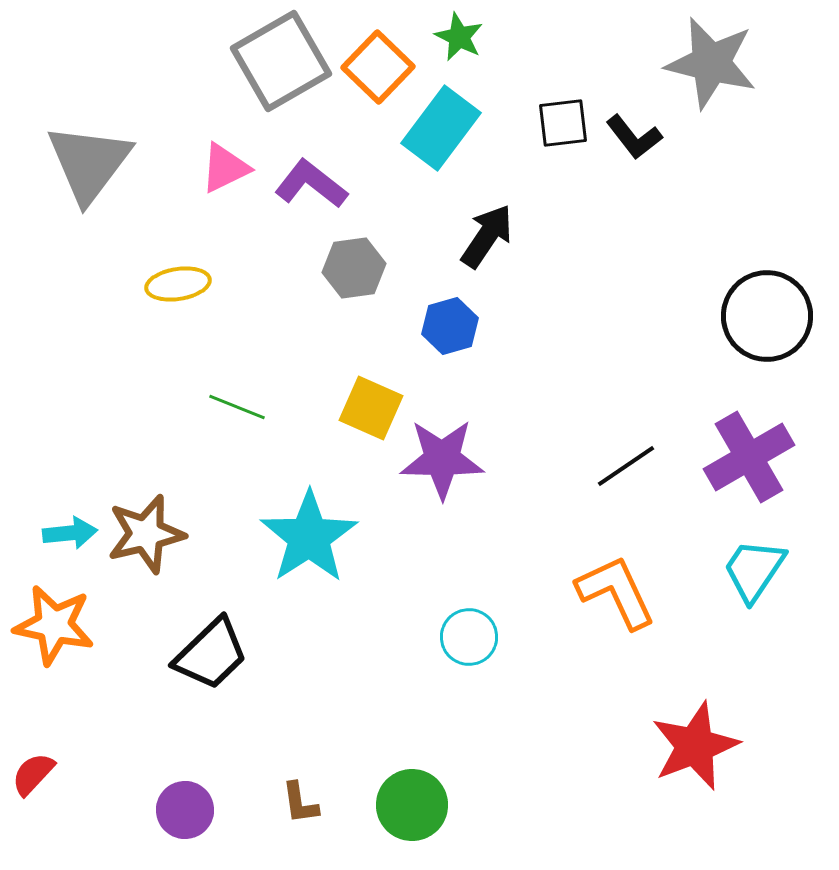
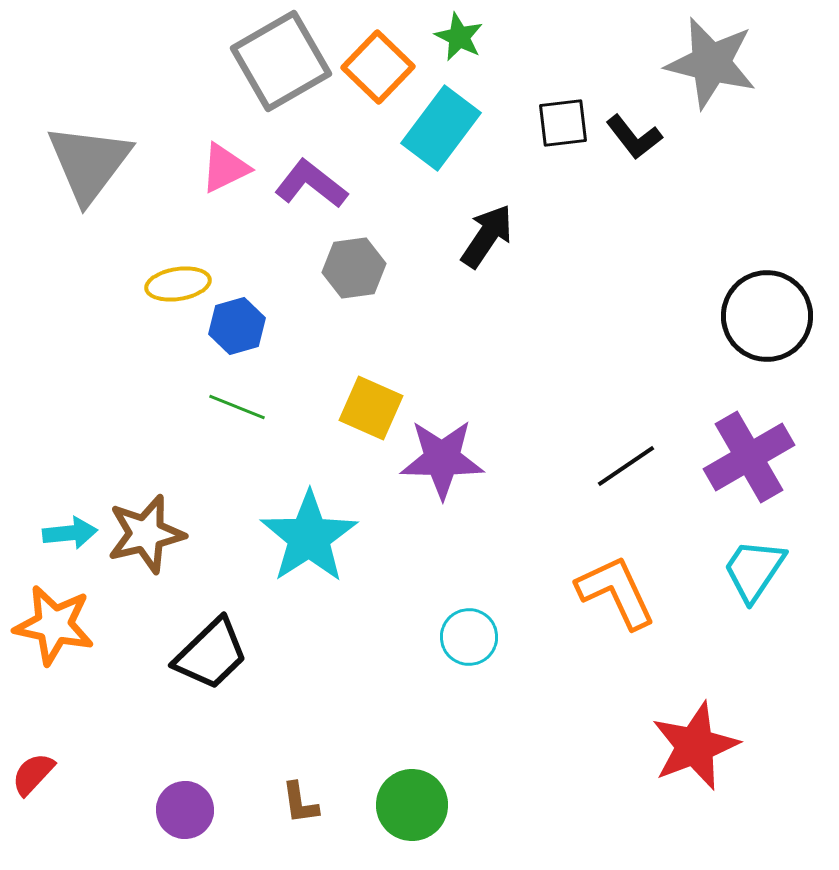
blue hexagon: moved 213 px left
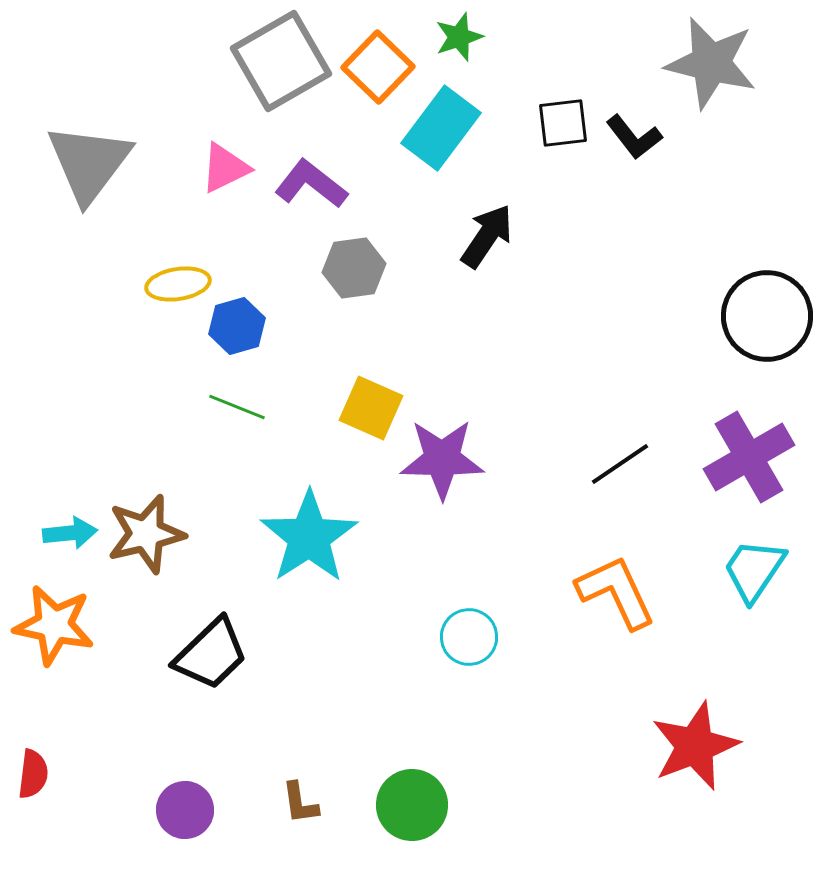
green star: rotated 27 degrees clockwise
black line: moved 6 px left, 2 px up
red semicircle: rotated 144 degrees clockwise
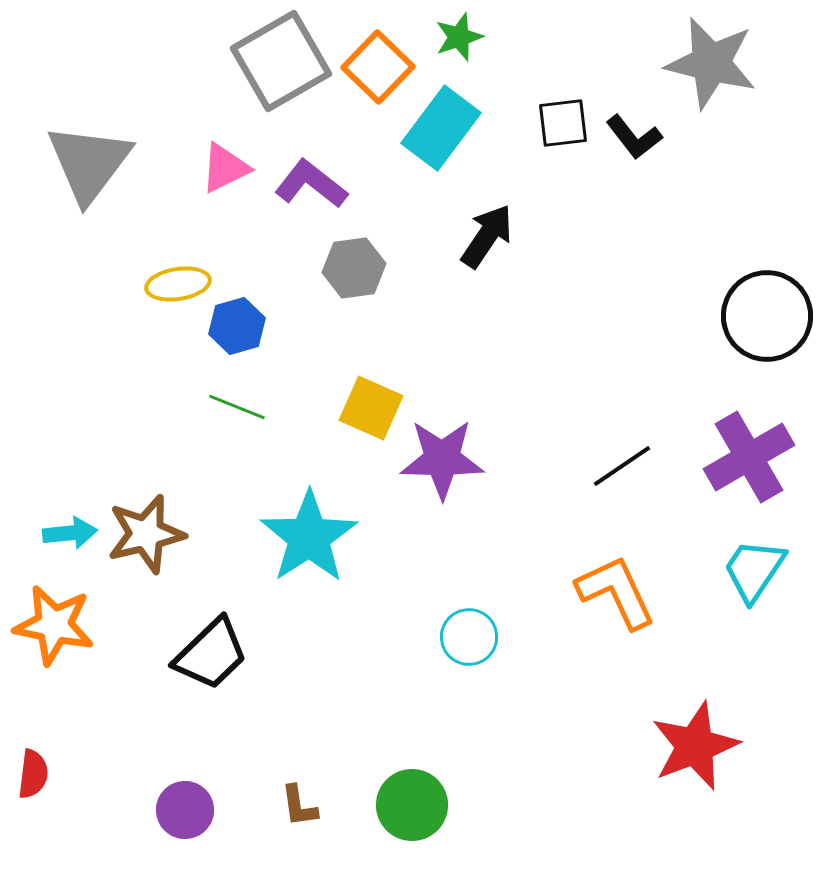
black line: moved 2 px right, 2 px down
brown L-shape: moved 1 px left, 3 px down
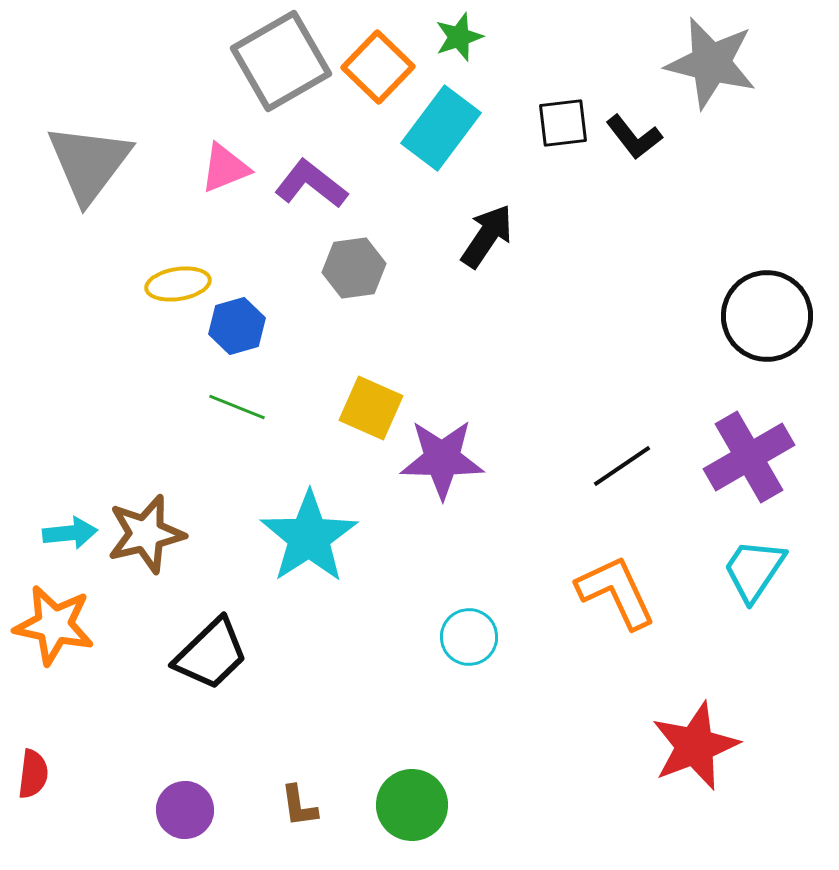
pink triangle: rotated 4 degrees clockwise
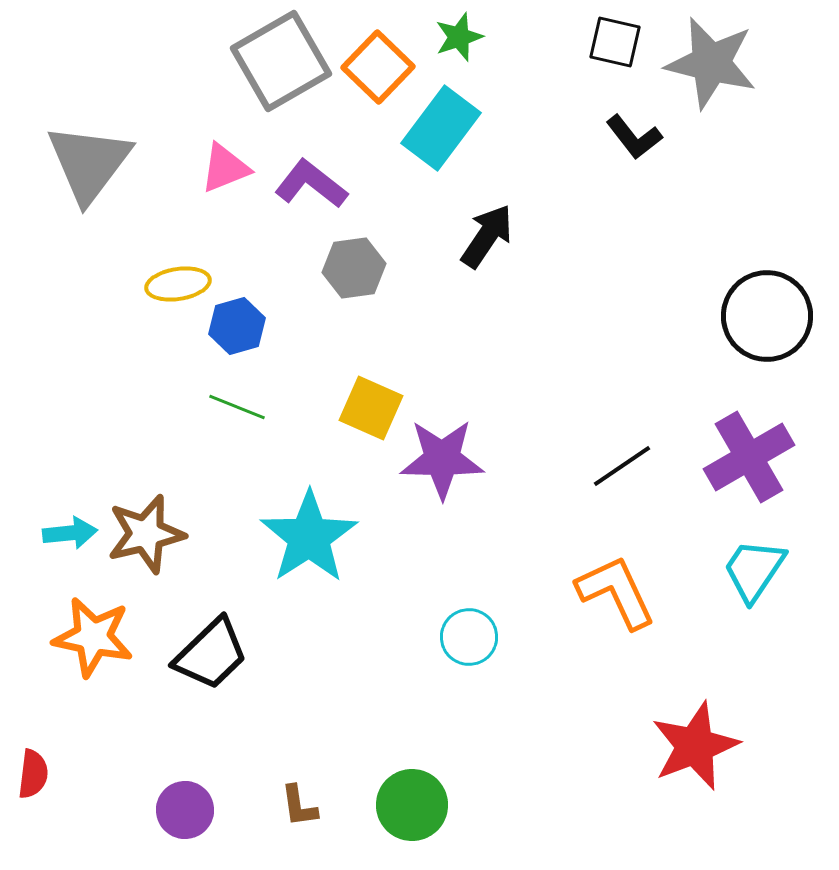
black square: moved 52 px right, 81 px up; rotated 20 degrees clockwise
orange star: moved 39 px right, 12 px down
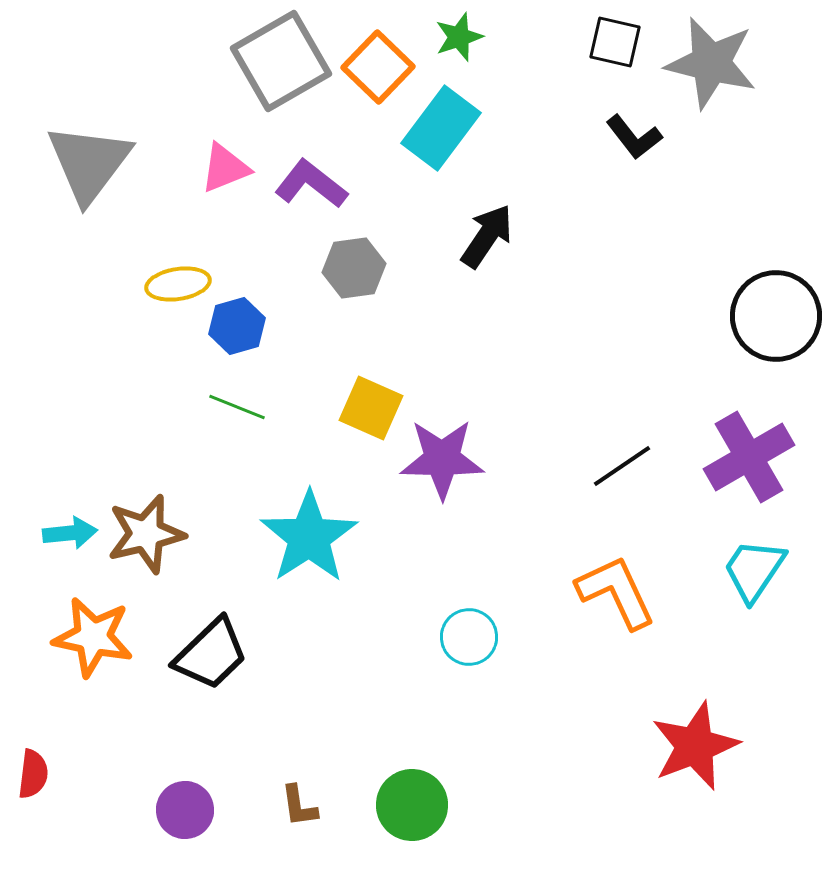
black circle: moved 9 px right
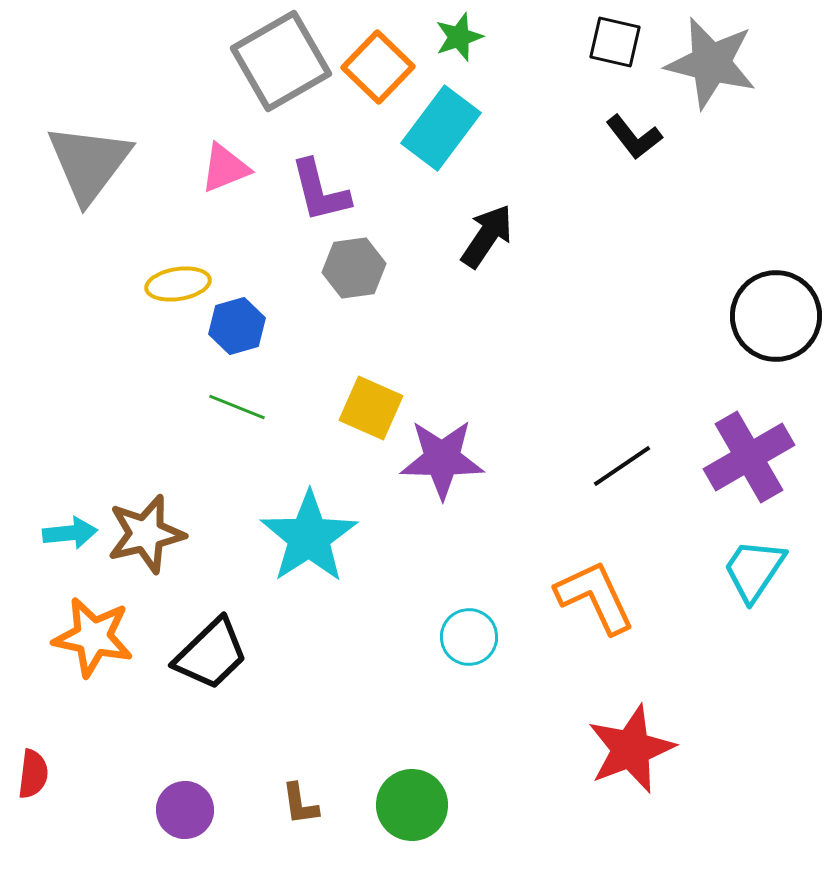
purple L-shape: moved 9 px right, 7 px down; rotated 142 degrees counterclockwise
orange L-shape: moved 21 px left, 5 px down
red star: moved 64 px left, 3 px down
brown L-shape: moved 1 px right, 2 px up
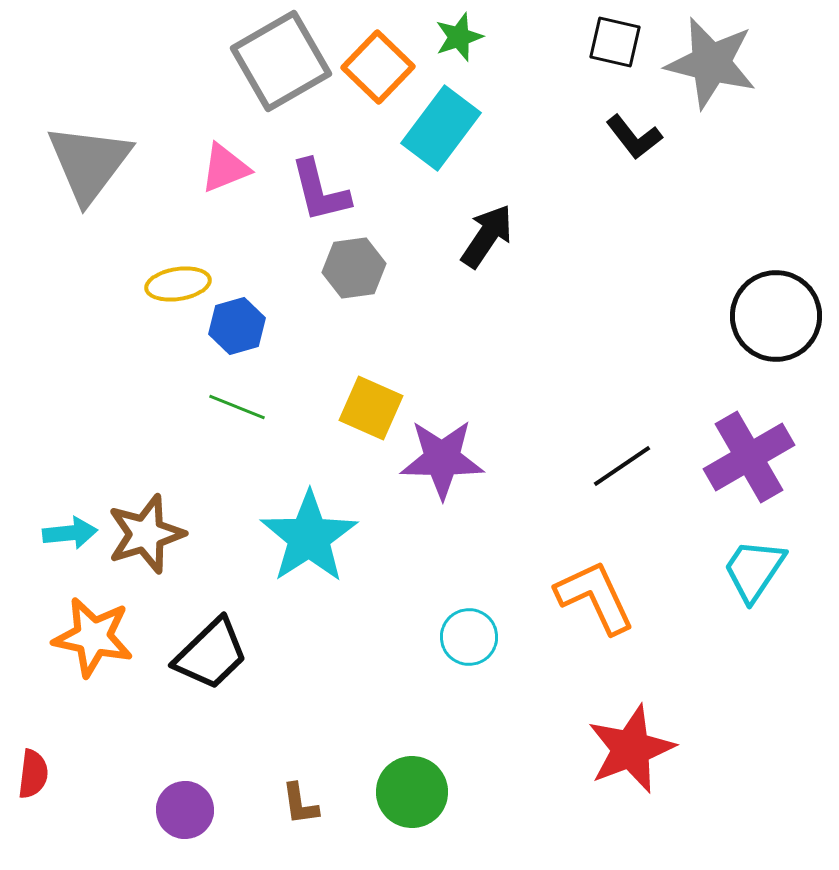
brown star: rotated 4 degrees counterclockwise
green circle: moved 13 px up
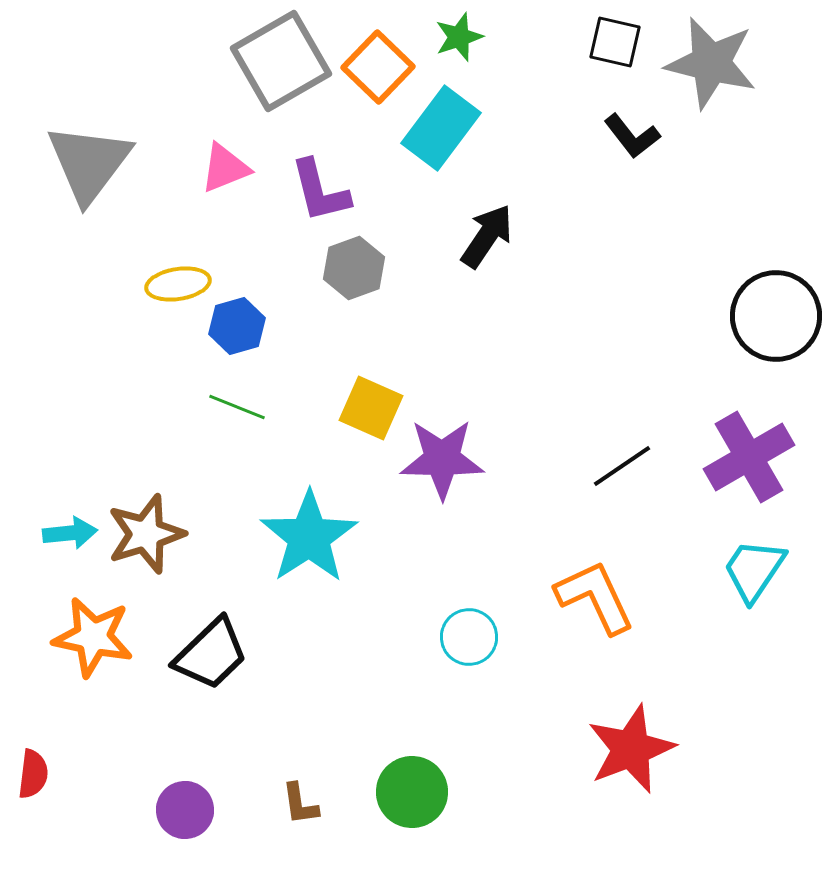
black L-shape: moved 2 px left, 1 px up
gray hexagon: rotated 12 degrees counterclockwise
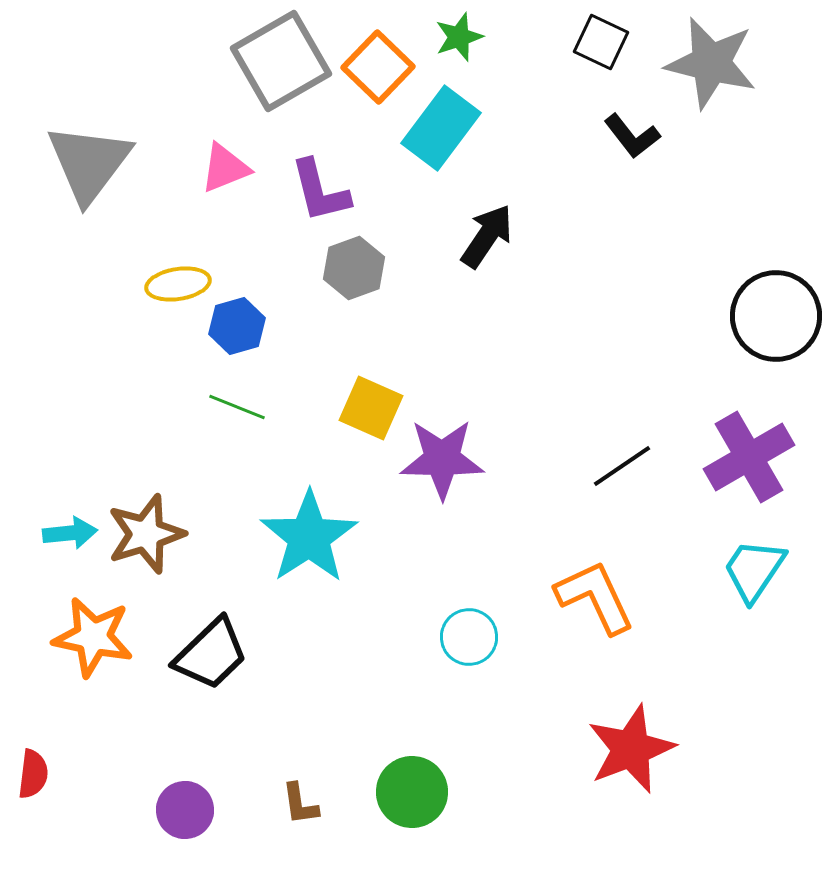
black square: moved 14 px left; rotated 12 degrees clockwise
